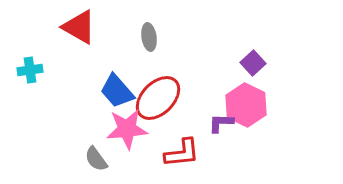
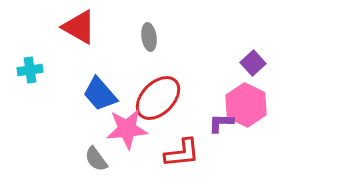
blue trapezoid: moved 17 px left, 3 px down
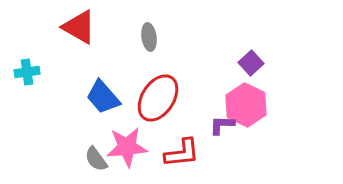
purple square: moved 2 px left
cyan cross: moved 3 px left, 2 px down
blue trapezoid: moved 3 px right, 3 px down
red ellipse: rotated 12 degrees counterclockwise
purple L-shape: moved 1 px right, 2 px down
pink star: moved 18 px down
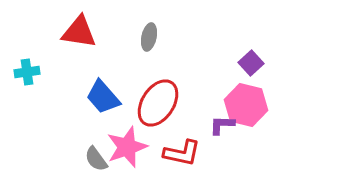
red triangle: moved 5 px down; rotated 21 degrees counterclockwise
gray ellipse: rotated 20 degrees clockwise
red ellipse: moved 5 px down
pink hexagon: rotated 12 degrees counterclockwise
pink star: rotated 15 degrees counterclockwise
red L-shape: rotated 18 degrees clockwise
